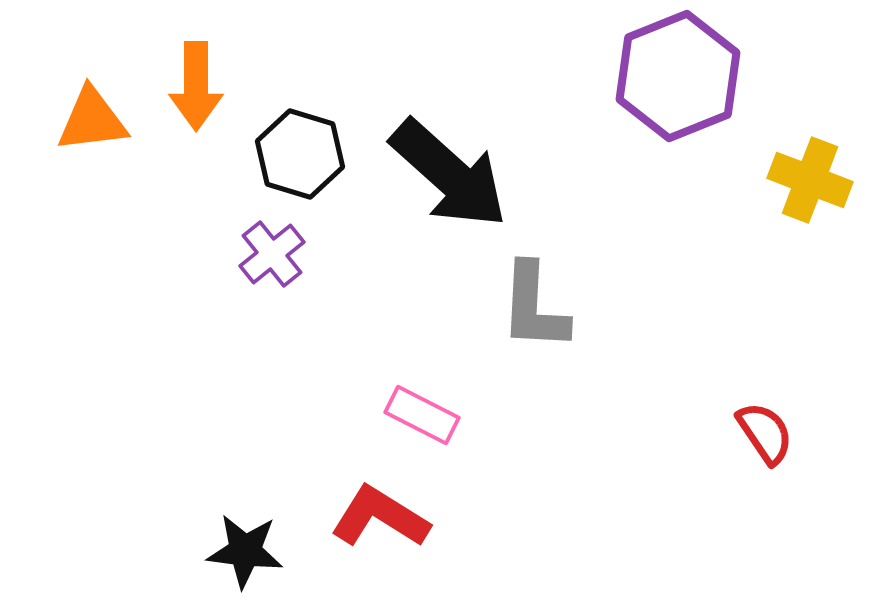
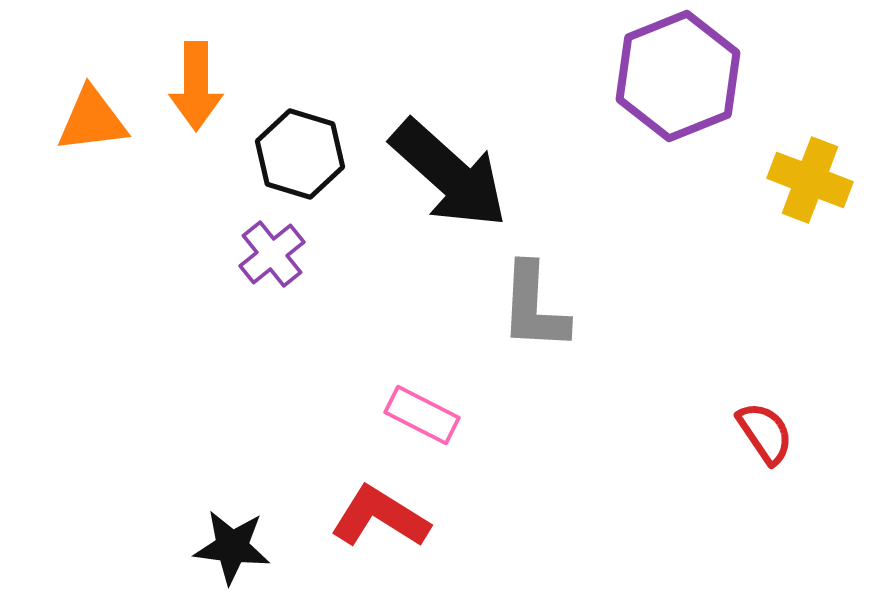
black star: moved 13 px left, 4 px up
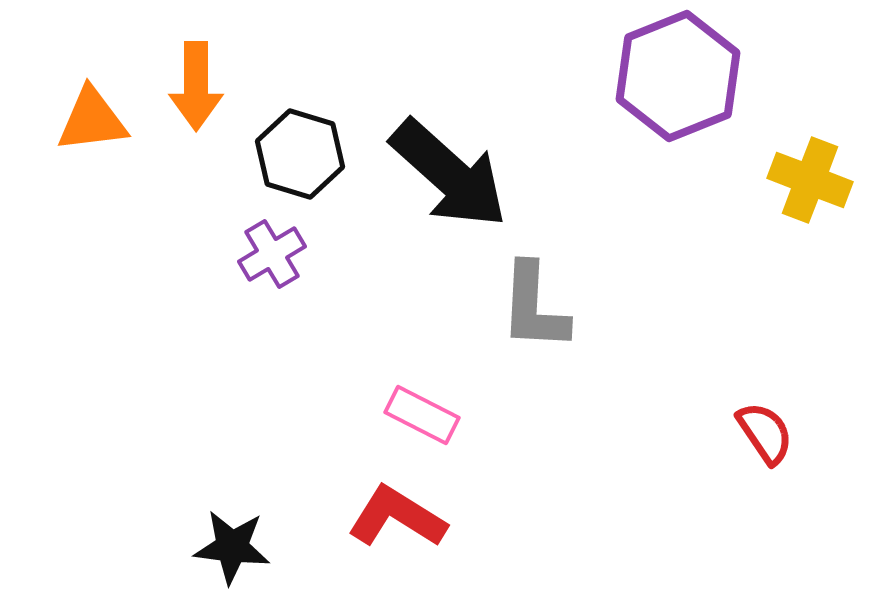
purple cross: rotated 8 degrees clockwise
red L-shape: moved 17 px right
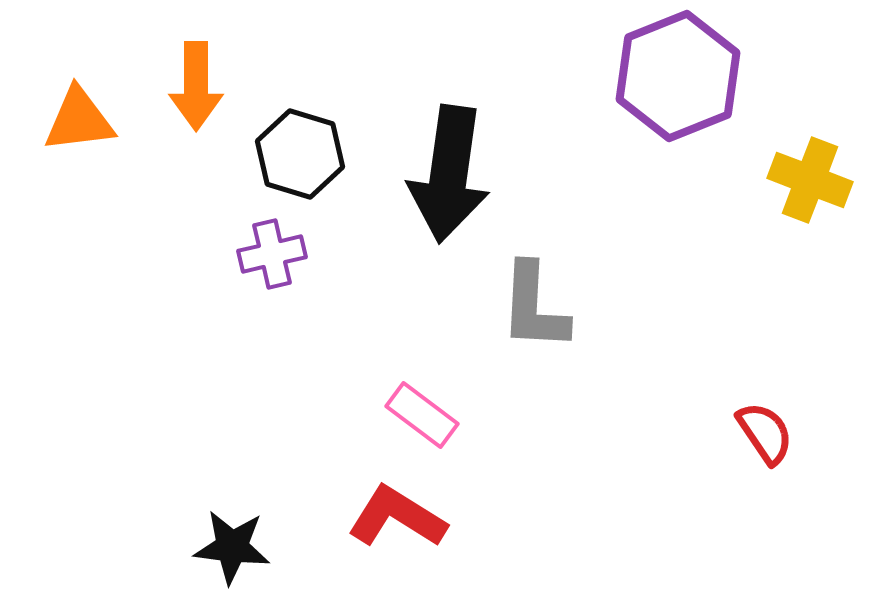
orange triangle: moved 13 px left
black arrow: rotated 56 degrees clockwise
purple cross: rotated 18 degrees clockwise
pink rectangle: rotated 10 degrees clockwise
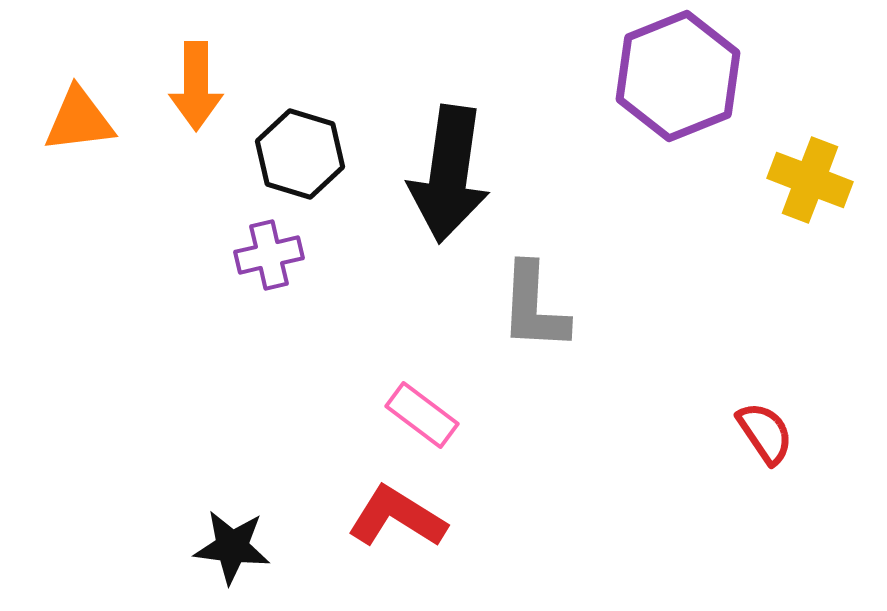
purple cross: moved 3 px left, 1 px down
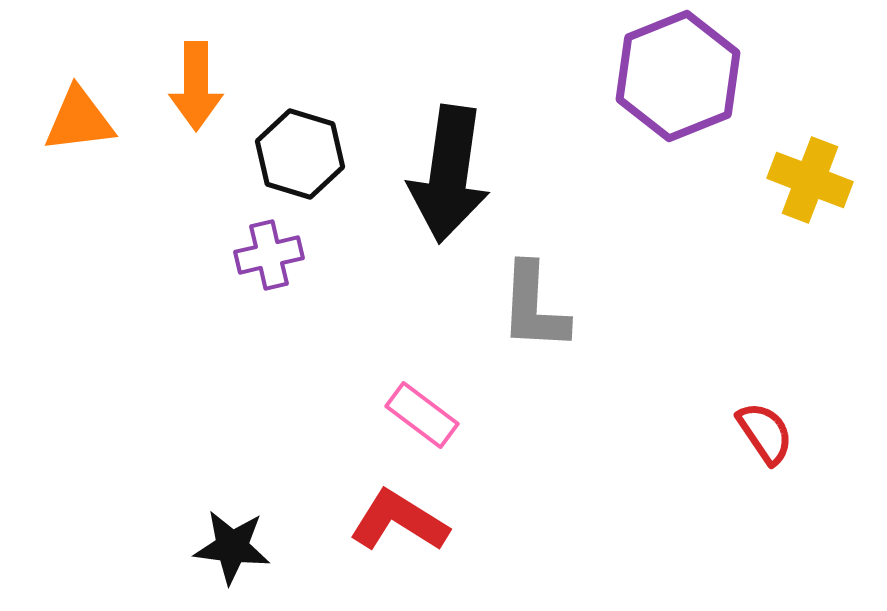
red L-shape: moved 2 px right, 4 px down
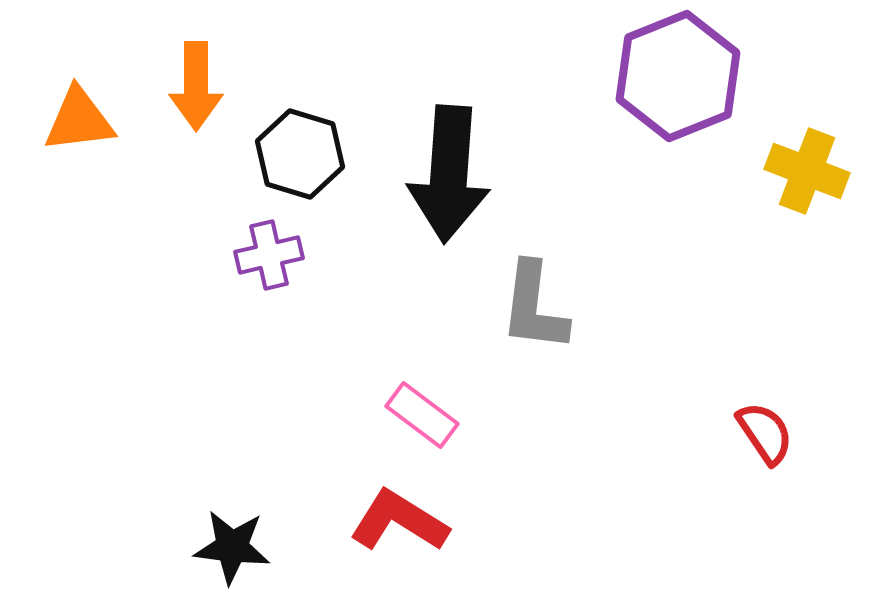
black arrow: rotated 4 degrees counterclockwise
yellow cross: moved 3 px left, 9 px up
gray L-shape: rotated 4 degrees clockwise
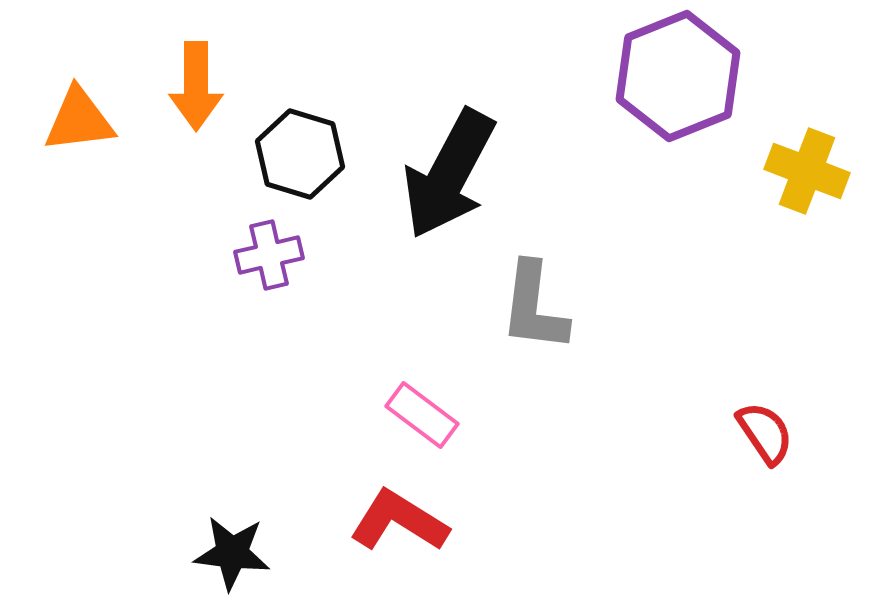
black arrow: rotated 24 degrees clockwise
black star: moved 6 px down
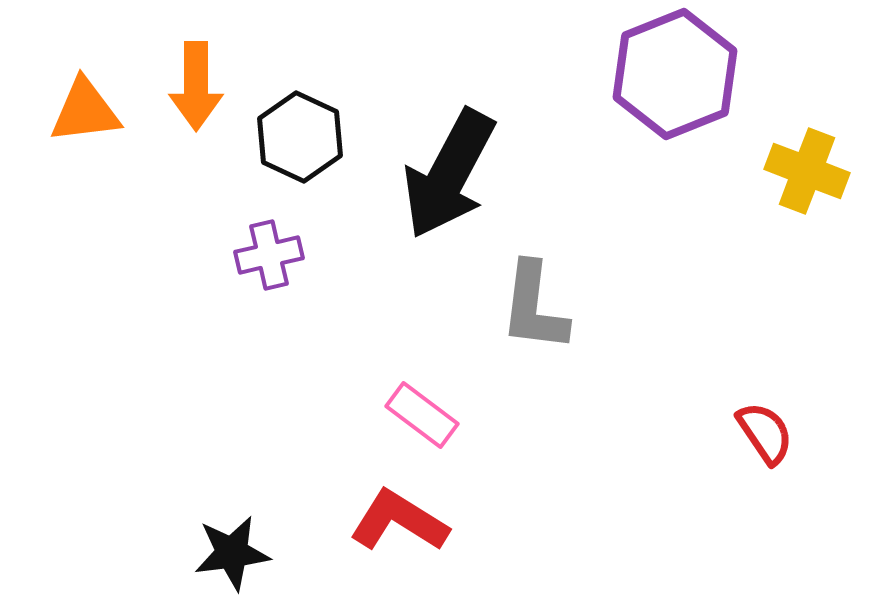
purple hexagon: moved 3 px left, 2 px up
orange triangle: moved 6 px right, 9 px up
black hexagon: moved 17 px up; rotated 8 degrees clockwise
black star: rotated 14 degrees counterclockwise
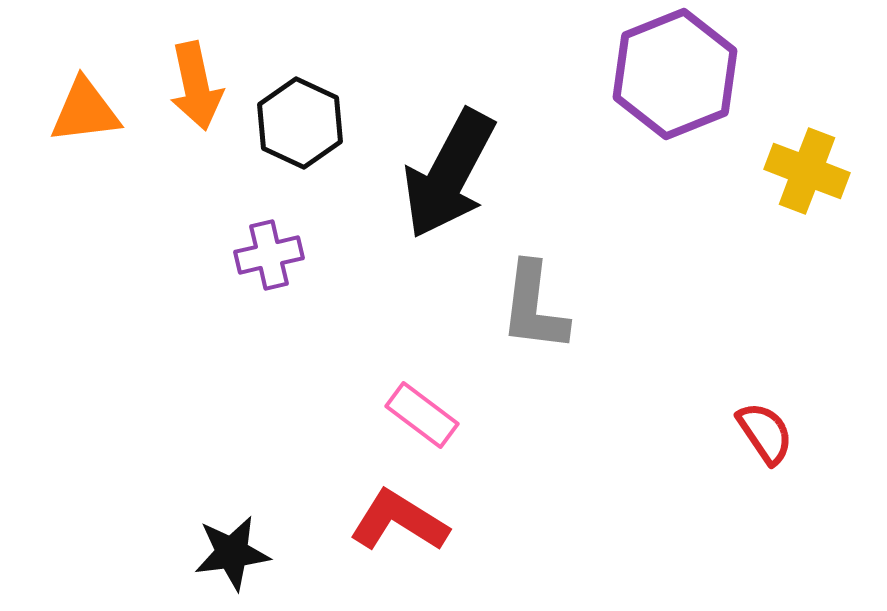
orange arrow: rotated 12 degrees counterclockwise
black hexagon: moved 14 px up
